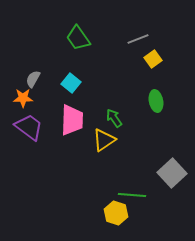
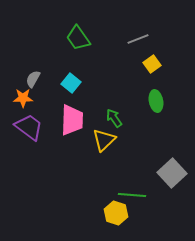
yellow square: moved 1 px left, 5 px down
yellow triangle: rotated 10 degrees counterclockwise
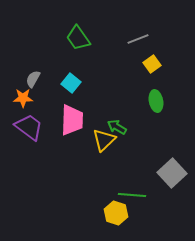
green arrow: moved 3 px right, 9 px down; rotated 24 degrees counterclockwise
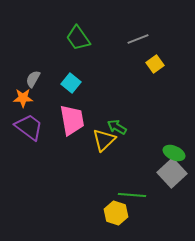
yellow square: moved 3 px right
green ellipse: moved 18 px right, 52 px down; rotated 55 degrees counterclockwise
pink trapezoid: rotated 12 degrees counterclockwise
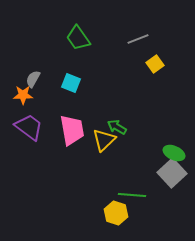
cyan square: rotated 18 degrees counterclockwise
orange star: moved 3 px up
pink trapezoid: moved 10 px down
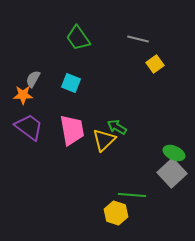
gray line: rotated 35 degrees clockwise
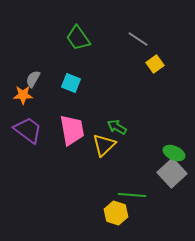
gray line: rotated 20 degrees clockwise
purple trapezoid: moved 1 px left, 3 px down
yellow triangle: moved 5 px down
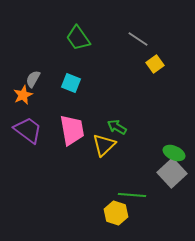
orange star: rotated 24 degrees counterclockwise
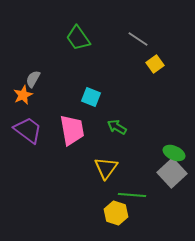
cyan square: moved 20 px right, 14 px down
yellow triangle: moved 2 px right, 23 px down; rotated 10 degrees counterclockwise
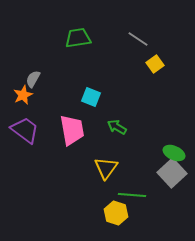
green trapezoid: rotated 116 degrees clockwise
purple trapezoid: moved 3 px left
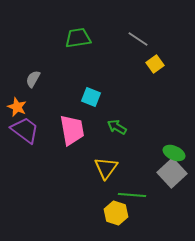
orange star: moved 6 px left, 12 px down; rotated 24 degrees counterclockwise
